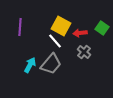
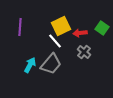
yellow square: rotated 36 degrees clockwise
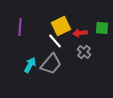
green square: rotated 32 degrees counterclockwise
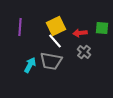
yellow square: moved 5 px left
gray trapezoid: moved 3 px up; rotated 60 degrees clockwise
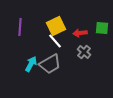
gray trapezoid: moved 1 px left, 3 px down; rotated 40 degrees counterclockwise
cyan arrow: moved 1 px right, 1 px up
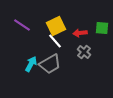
purple line: moved 2 px right, 2 px up; rotated 60 degrees counterclockwise
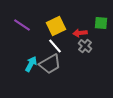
green square: moved 1 px left, 5 px up
white line: moved 5 px down
gray cross: moved 1 px right, 6 px up
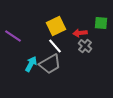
purple line: moved 9 px left, 11 px down
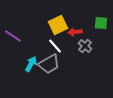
yellow square: moved 2 px right, 1 px up
red arrow: moved 5 px left, 1 px up
gray trapezoid: moved 1 px left
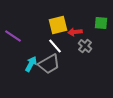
yellow square: rotated 12 degrees clockwise
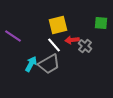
red arrow: moved 3 px left, 8 px down
white line: moved 1 px left, 1 px up
